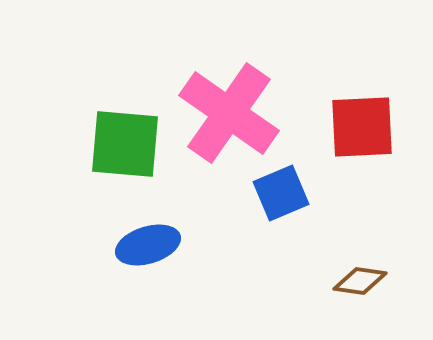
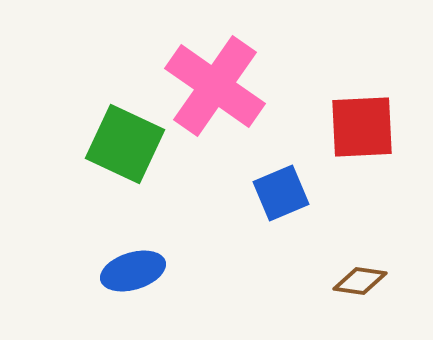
pink cross: moved 14 px left, 27 px up
green square: rotated 20 degrees clockwise
blue ellipse: moved 15 px left, 26 px down
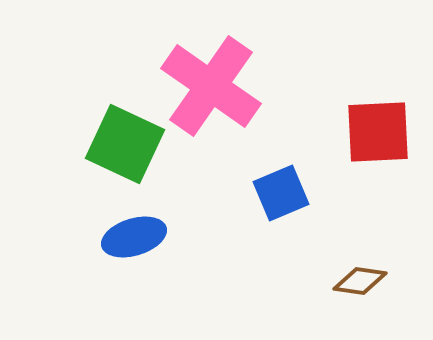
pink cross: moved 4 px left
red square: moved 16 px right, 5 px down
blue ellipse: moved 1 px right, 34 px up
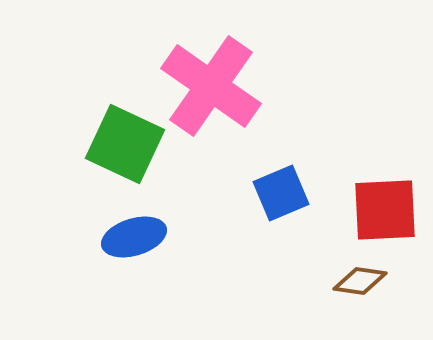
red square: moved 7 px right, 78 px down
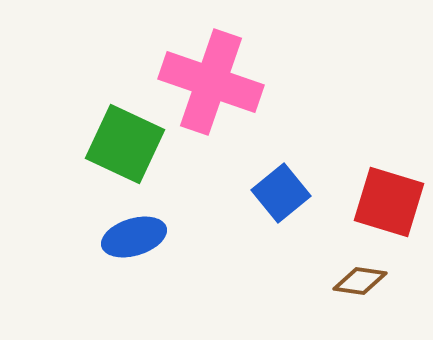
pink cross: moved 4 px up; rotated 16 degrees counterclockwise
blue square: rotated 16 degrees counterclockwise
red square: moved 4 px right, 8 px up; rotated 20 degrees clockwise
